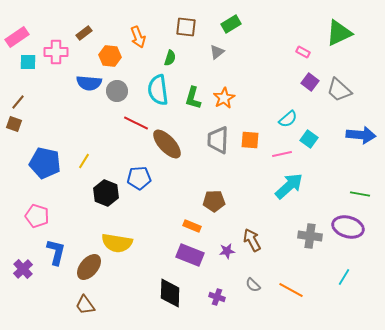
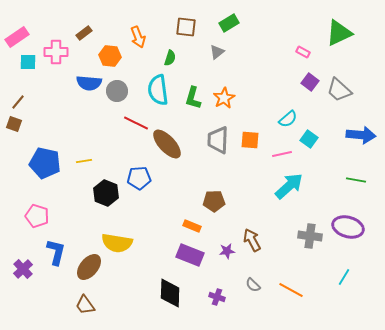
green rectangle at (231, 24): moved 2 px left, 1 px up
yellow line at (84, 161): rotated 49 degrees clockwise
green line at (360, 194): moved 4 px left, 14 px up
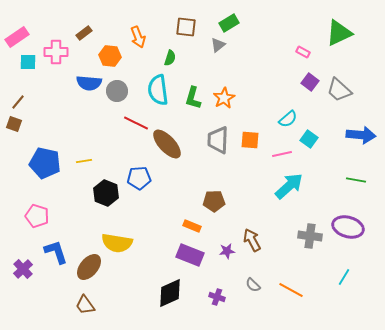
gray triangle at (217, 52): moved 1 px right, 7 px up
blue L-shape at (56, 252): rotated 32 degrees counterclockwise
black diamond at (170, 293): rotated 64 degrees clockwise
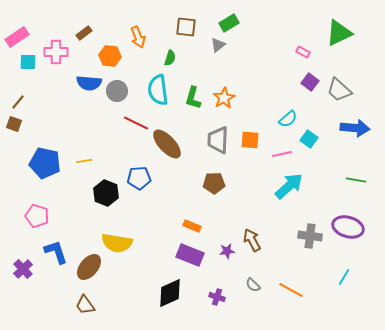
blue arrow at (361, 135): moved 6 px left, 7 px up
brown pentagon at (214, 201): moved 18 px up
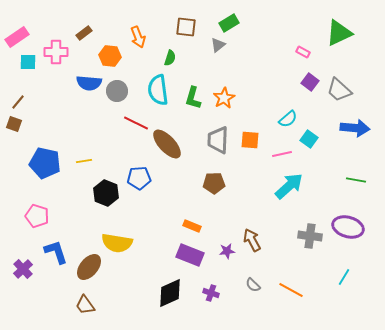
purple cross at (217, 297): moved 6 px left, 4 px up
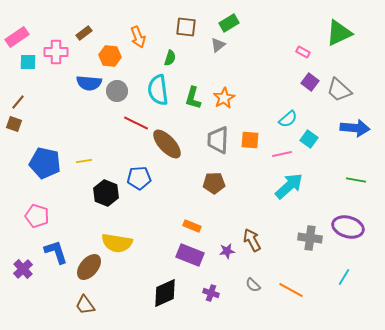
gray cross at (310, 236): moved 2 px down
black diamond at (170, 293): moved 5 px left
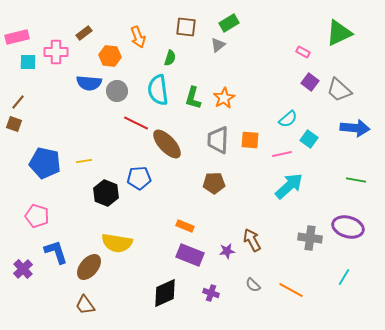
pink rectangle at (17, 37): rotated 20 degrees clockwise
orange rectangle at (192, 226): moved 7 px left
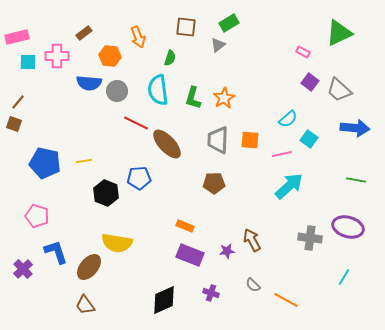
pink cross at (56, 52): moved 1 px right, 4 px down
orange line at (291, 290): moved 5 px left, 10 px down
black diamond at (165, 293): moved 1 px left, 7 px down
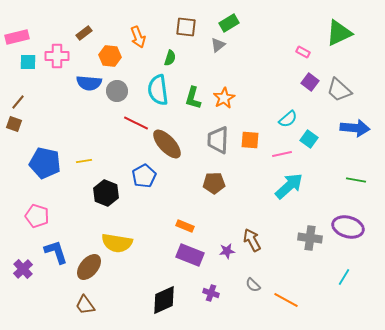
blue pentagon at (139, 178): moved 5 px right, 2 px up; rotated 25 degrees counterclockwise
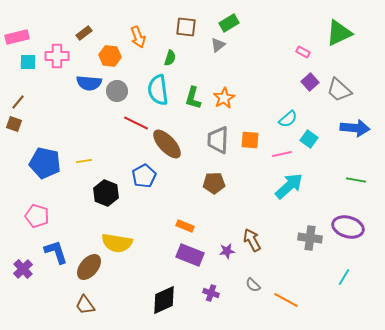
purple square at (310, 82): rotated 12 degrees clockwise
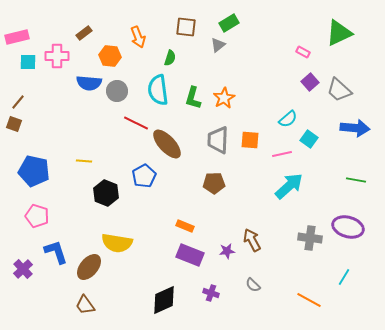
yellow line at (84, 161): rotated 14 degrees clockwise
blue pentagon at (45, 163): moved 11 px left, 8 px down
orange line at (286, 300): moved 23 px right
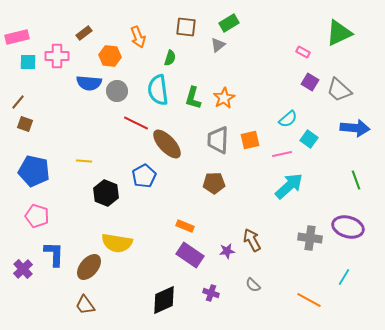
purple square at (310, 82): rotated 18 degrees counterclockwise
brown square at (14, 124): moved 11 px right
orange square at (250, 140): rotated 18 degrees counterclockwise
green line at (356, 180): rotated 60 degrees clockwise
blue L-shape at (56, 252): moved 2 px left, 2 px down; rotated 20 degrees clockwise
purple rectangle at (190, 255): rotated 12 degrees clockwise
